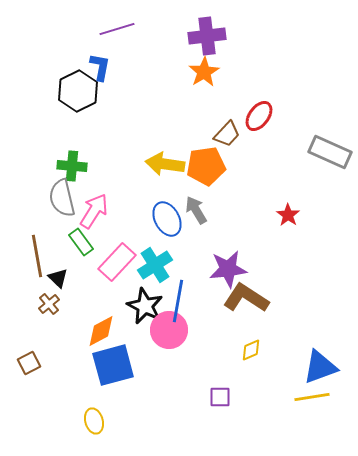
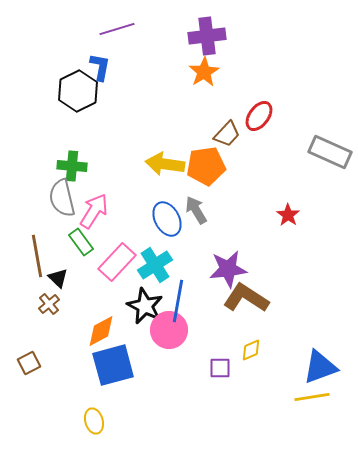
purple square: moved 29 px up
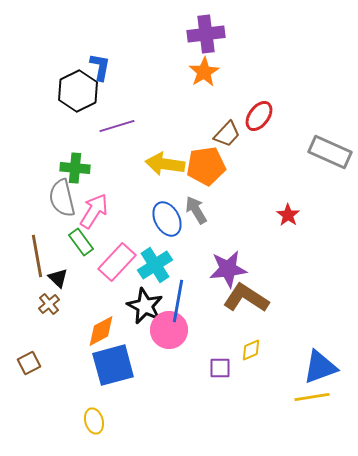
purple line: moved 97 px down
purple cross: moved 1 px left, 2 px up
green cross: moved 3 px right, 2 px down
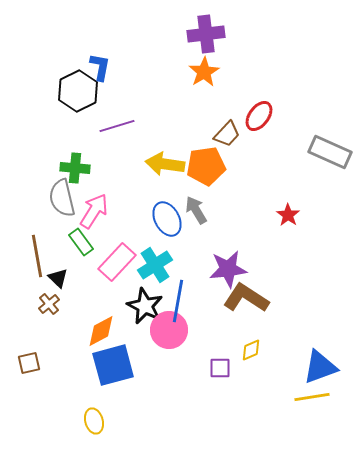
brown square: rotated 15 degrees clockwise
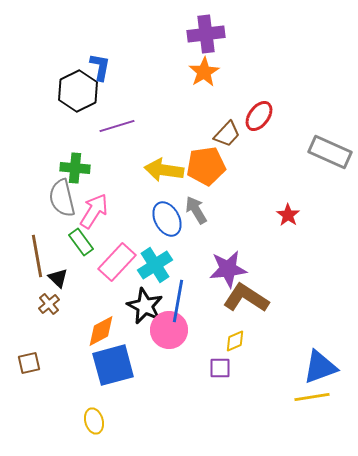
yellow arrow: moved 1 px left, 6 px down
yellow diamond: moved 16 px left, 9 px up
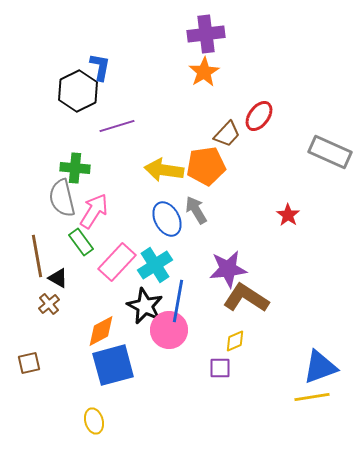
black triangle: rotated 15 degrees counterclockwise
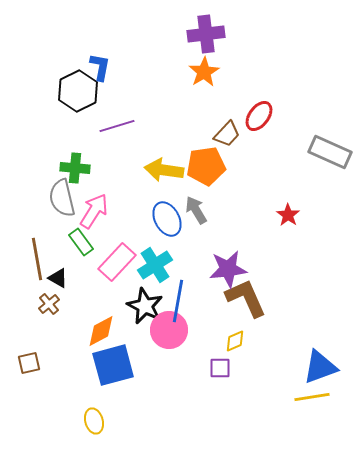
brown line: moved 3 px down
brown L-shape: rotated 33 degrees clockwise
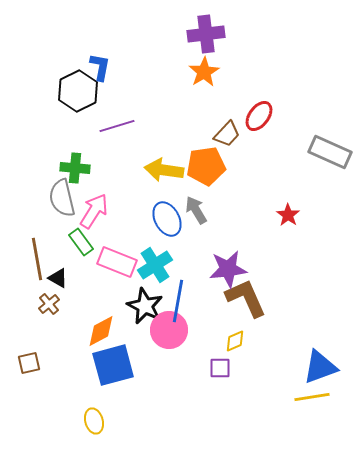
pink rectangle: rotated 69 degrees clockwise
